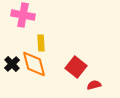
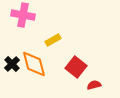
yellow rectangle: moved 12 px right, 3 px up; rotated 63 degrees clockwise
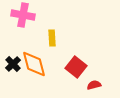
yellow rectangle: moved 1 px left, 2 px up; rotated 63 degrees counterclockwise
black cross: moved 1 px right
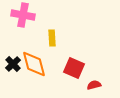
red square: moved 2 px left, 1 px down; rotated 15 degrees counterclockwise
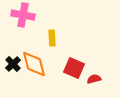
red semicircle: moved 6 px up
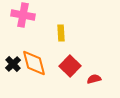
yellow rectangle: moved 9 px right, 5 px up
orange diamond: moved 1 px up
red square: moved 4 px left, 2 px up; rotated 20 degrees clockwise
